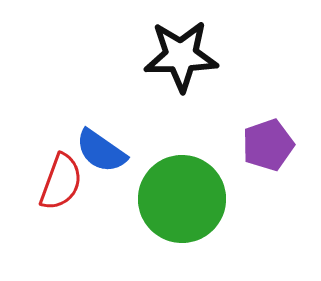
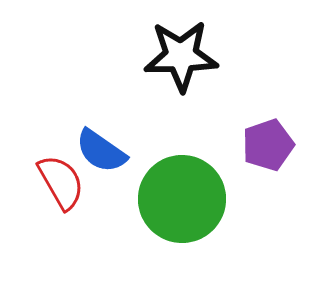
red semicircle: rotated 50 degrees counterclockwise
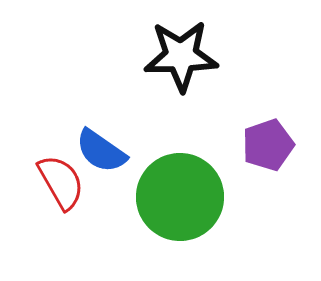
green circle: moved 2 px left, 2 px up
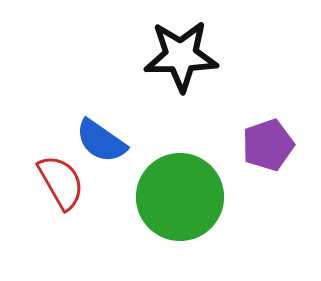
blue semicircle: moved 10 px up
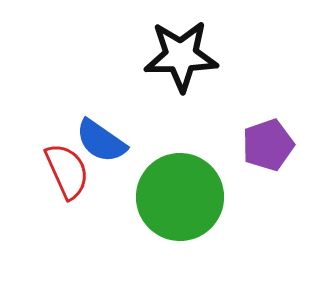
red semicircle: moved 6 px right, 11 px up; rotated 6 degrees clockwise
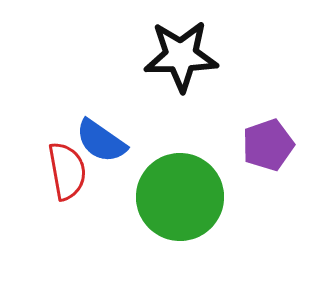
red semicircle: rotated 14 degrees clockwise
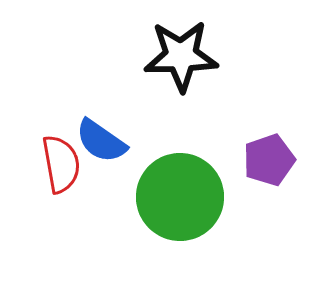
purple pentagon: moved 1 px right, 15 px down
red semicircle: moved 6 px left, 7 px up
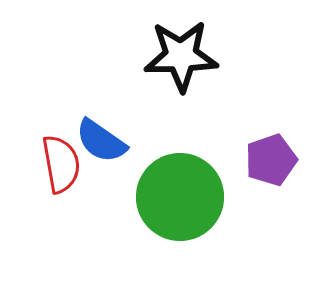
purple pentagon: moved 2 px right
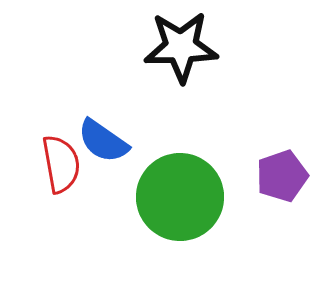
black star: moved 9 px up
blue semicircle: moved 2 px right
purple pentagon: moved 11 px right, 16 px down
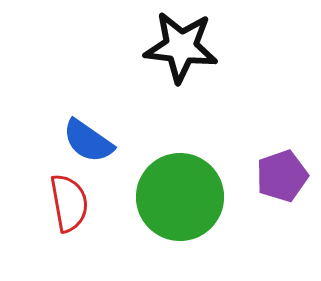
black star: rotated 8 degrees clockwise
blue semicircle: moved 15 px left
red semicircle: moved 8 px right, 39 px down
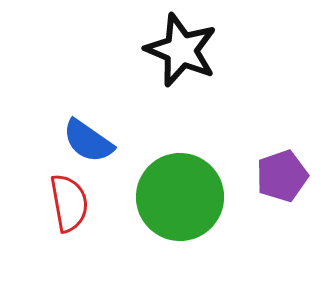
black star: moved 3 px down; rotated 16 degrees clockwise
